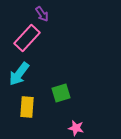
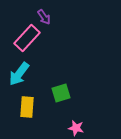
purple arrow: moved 2 px right, 3 px down
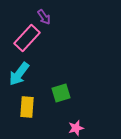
pink star: rotated 28 degrees counterclockwise
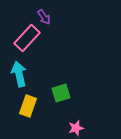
cyan arrow: rotated 130 degrees clockwise
yellow rectangle: moved 1 px right, 1 px up; rotated 15 degrees clockwise
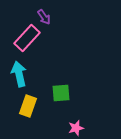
green square: rotated 12 degrees clockwise
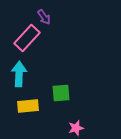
cyan arrow: rotated 15 degrees clockwise
yellow rectangle: rotated 65 degrees clockwise
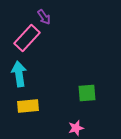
cyan arrow: rotated 10 degrees counterclockwise
green square: moved 26 px right
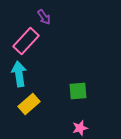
pink rectangle: moved 1 px left, 3 px down
green square: moved 9 px left, 2 px up
yellow rectangle: moved 1 px right, 2 px up; rotated 35 degrees counterclockwise
pink star: moved 4 px right
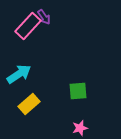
pink rectangle: moved 2 px right, 15 px up
cyan arrow: rotated 65 degrees clockwise
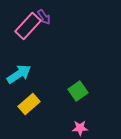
green square: rotated 30 degrees counterclockwise
pink star: rotated 14 degrees clockwise
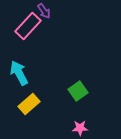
purple arrow: moved 6 px up
cyan arrow: moved 1 px up; rotated 85 degrees counterclockwise
